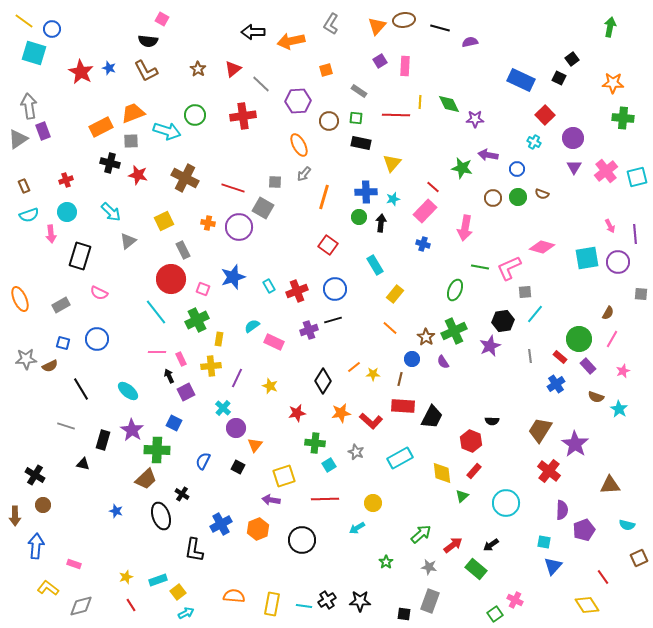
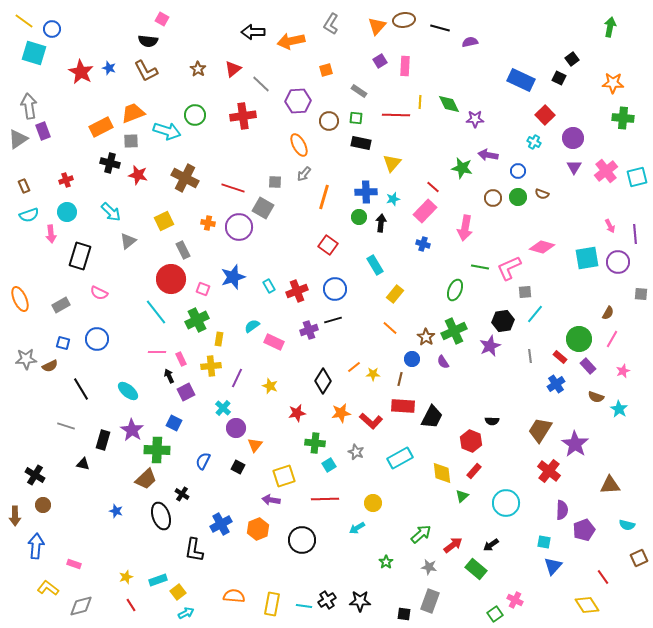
blue circle at (517, 169): moved 1 px right, 2 px down
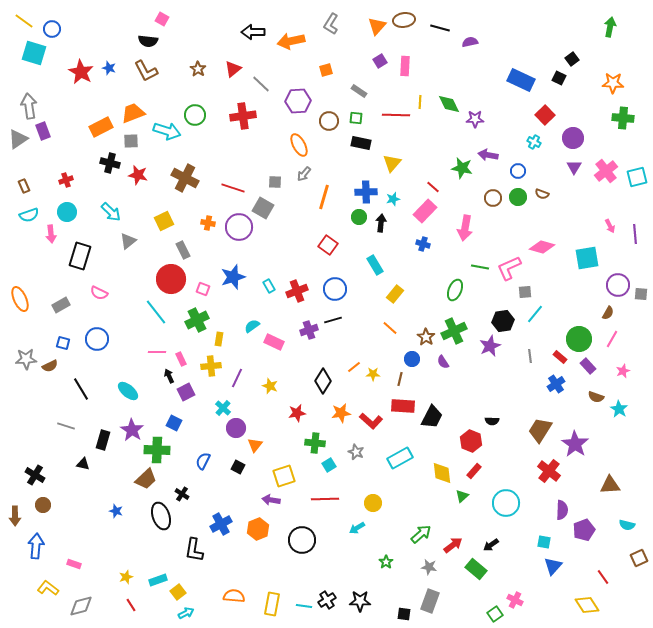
purple circle at (618, 262): moved 23 px down
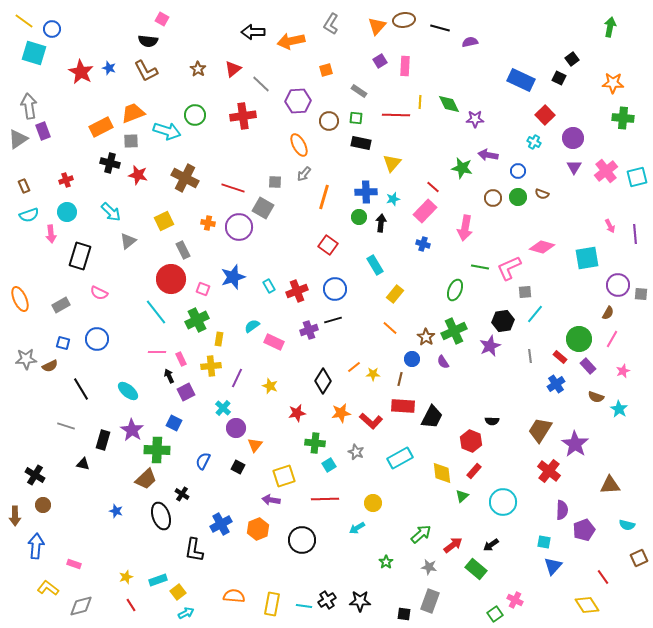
cyan circle at (506, 503): moved 3 px left, 1 px up
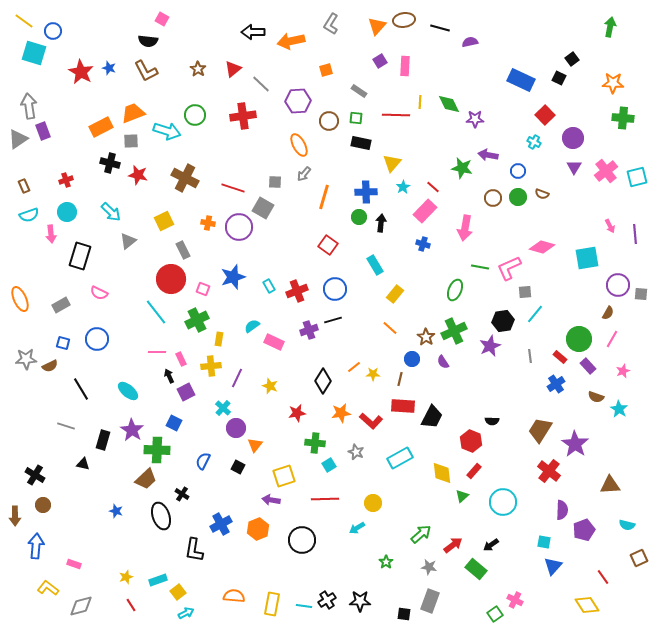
blue circle at (52, 29): moved 1 px right, 2 px down
cyan star at (393, 199): moved 10 px right, 12 px up; rotated 16 degrees counterclockwise
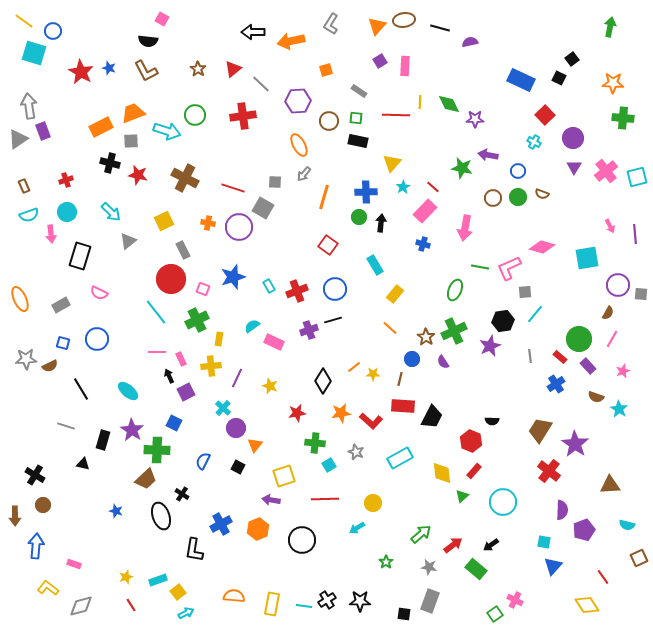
black rectangle at (361, 143): moved 3 px left, 2 px up
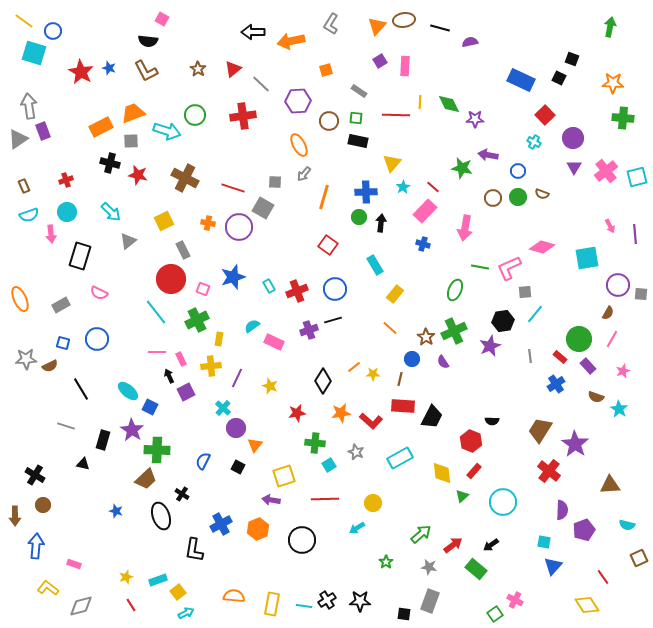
black square at (572, 59): rotated 32 degrees counterclockwise
blue square at (174, 423): moved 24 px left, 16 px up
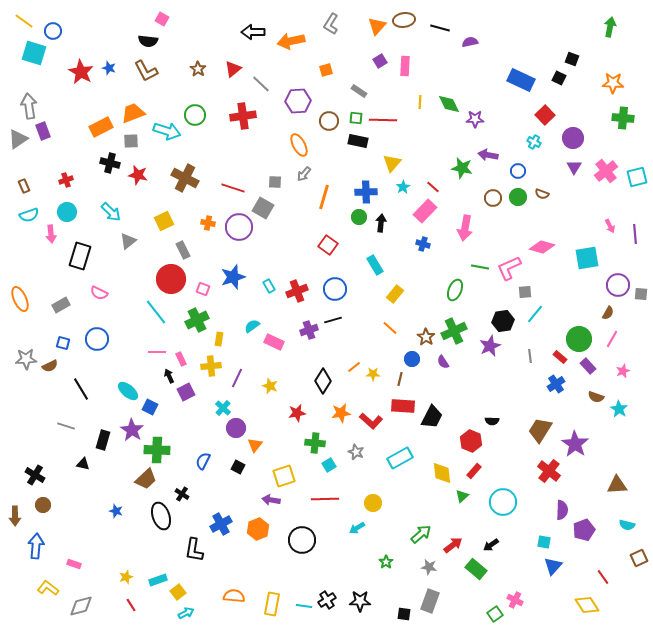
red line at (396, 115): moved 13 px left, 5 px down
brown triangle at (610, 485): moved 7 px right
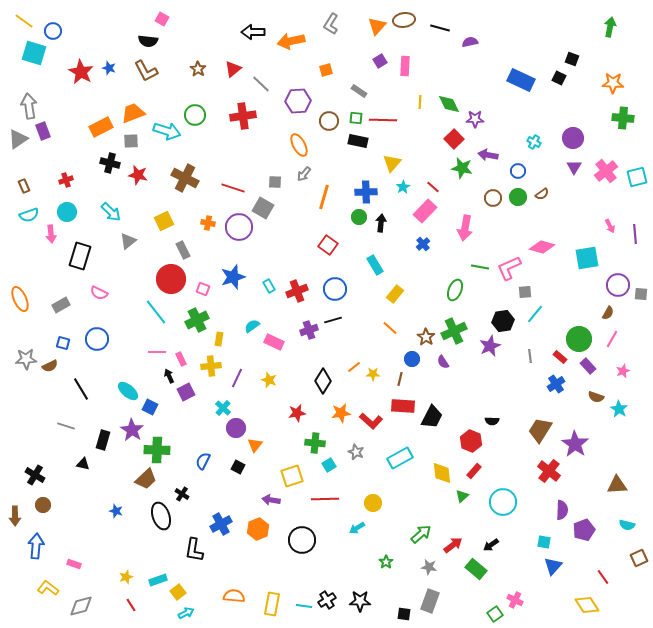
red square at (545, 115): moved 91 px left, 24 px down
brown semicircle at (542, 194): rotated 56 degrees counterclockwise
blue cross at (423, 244): rotated 32 degrees clockwise
yellow star at (270, 386): moved 1 px left, 6 px up
yellow square at (284, 476): moved 8 px right
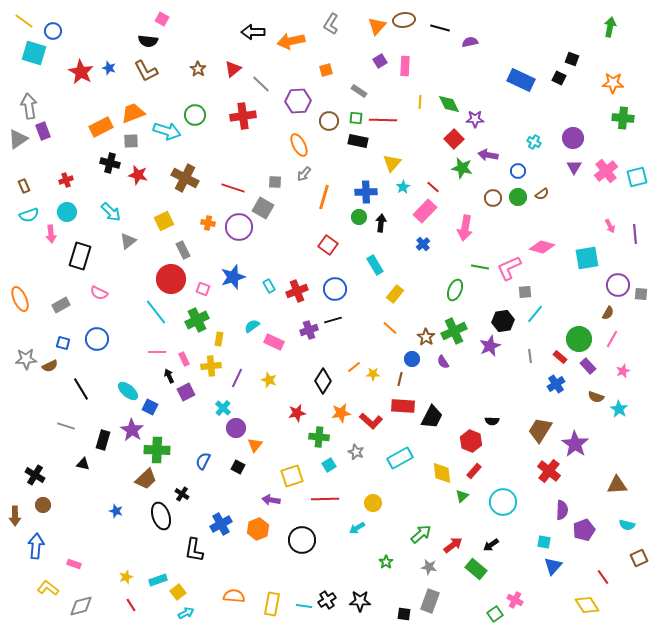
pink rectangle at (181, 359): moved 3 px right
green cross at (315, 443): moved 4 px right, 6 px up
